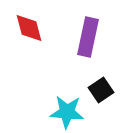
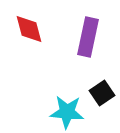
red diamond: moved 1 px down
black square: moved 1 px right, 3 px down
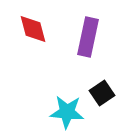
red diamond: moved 4 px right
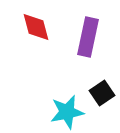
red diamond: moved 3 px right, 2 px up
cyan star: rotated 16 degrees counterclockwise
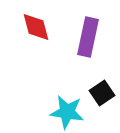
cyan star: rotated 20 degrees clockwise
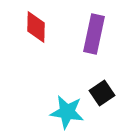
red diamond: rotated 16 degrees clockwise
purple rectangle: moved 6 px right, 3 px up
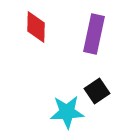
black square: moved 5 px left, 2 px up
cyan star: rotated 12 degrees counterclockwise
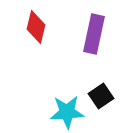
red diamond: rotated 12 degrees clockwise
black square: moved 4 px right, 5 px down
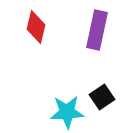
purple rectangle: moved 3 px right, 4 px up
black square: moved 1 px right, 1 px down
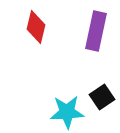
purple rectangle: moved 1 px left, 1 px down
